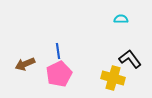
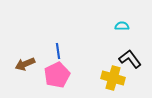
cyan semicircle: moved 1 px right, 7 px down
pink pentagon: moved 2 px left, 1 px down
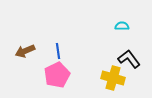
black L-shape: moved 1 px left
brown arrow: moved 13 px up
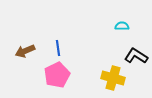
blue line: moved 3 px up
black L-shape: moved 7 px right, 3 px up; rotated 20 degrees counterclockwise
